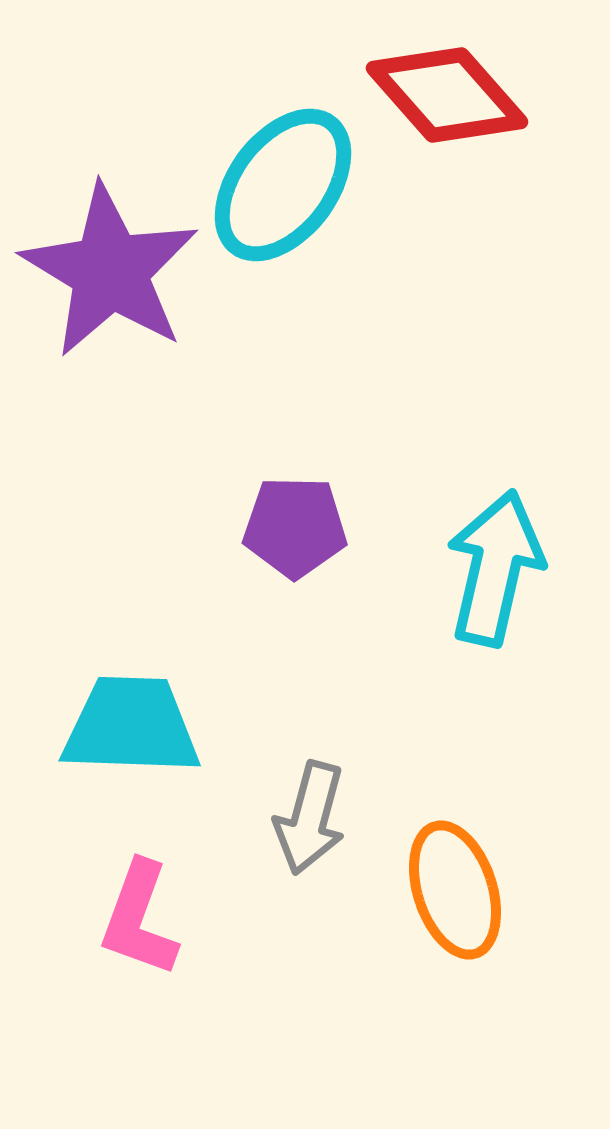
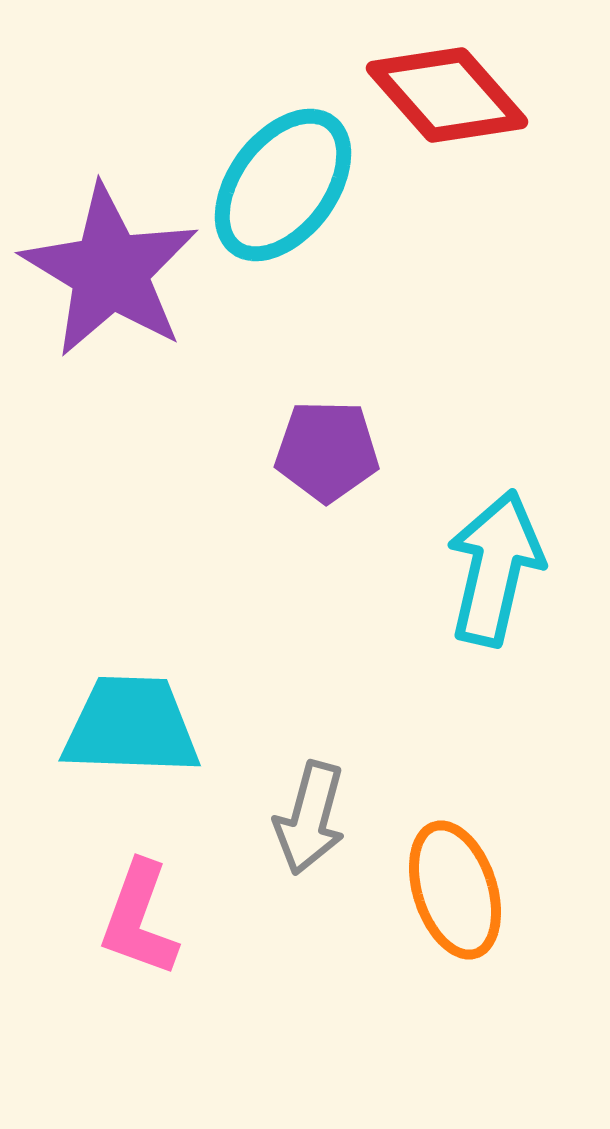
purple pentagon: moved 32 px right, 76 px up
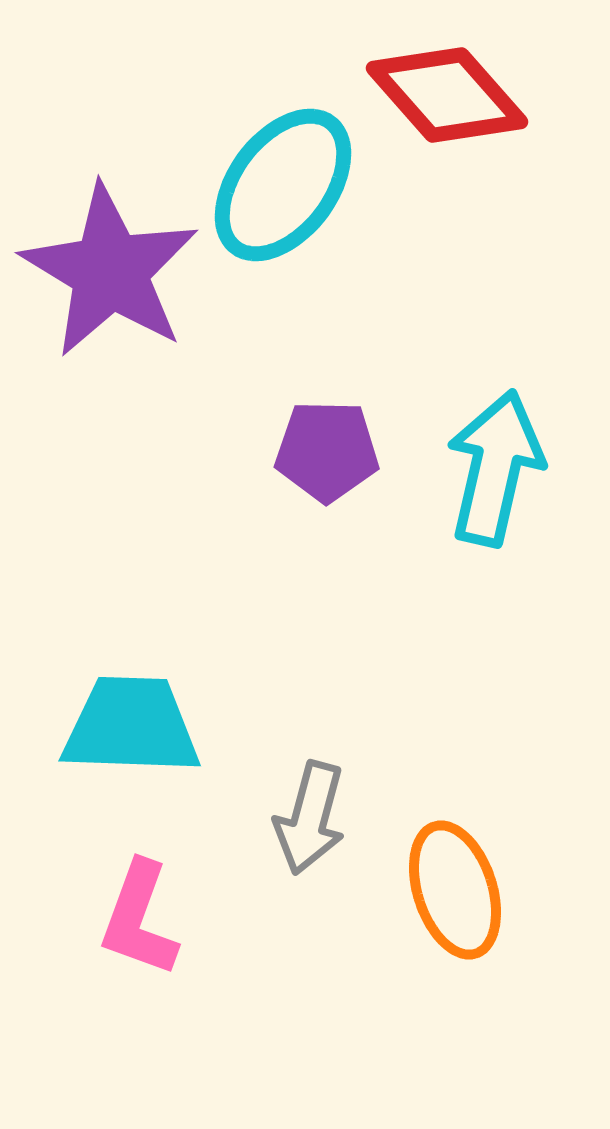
cyan arrow: moved 100 px up
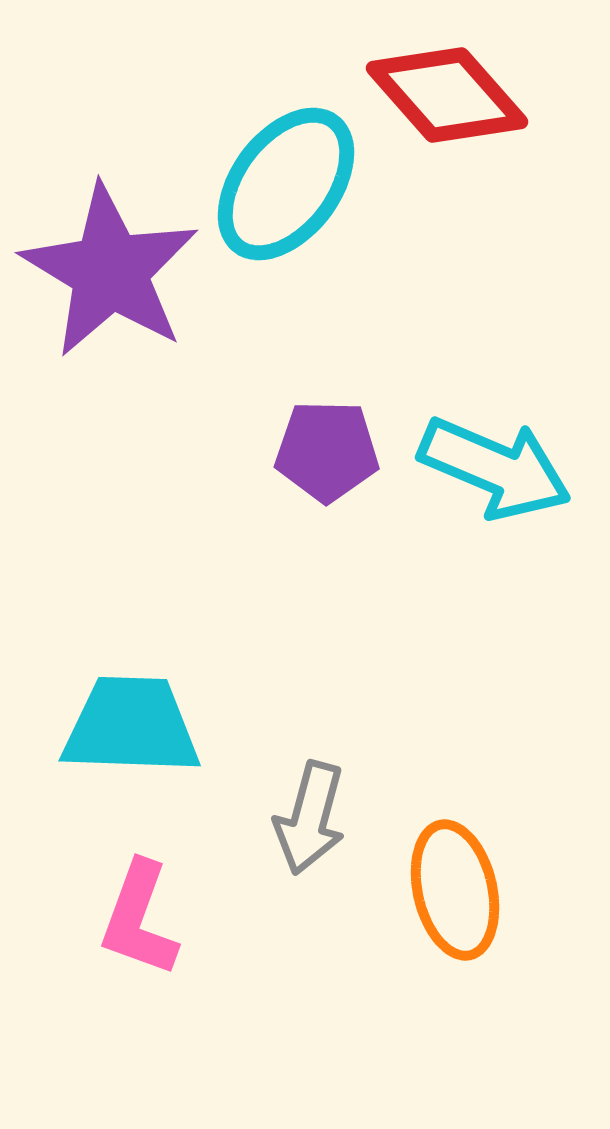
cyan ellipse: moved 3 px right, 1 px up
cyan arrow: rotated 100 degrees clockwise
orange ellipse: rotated 5 degrees clockwise
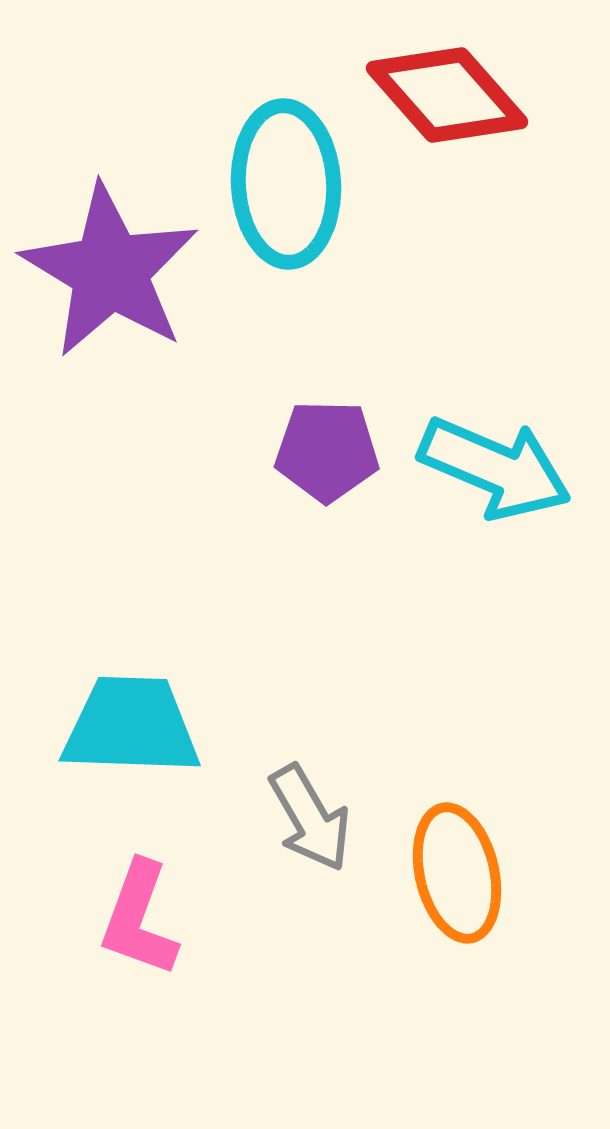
cyan ellipse: rotated 40 degrees counterclockwise
gray arrow: rotated 45 degrees counterclockwise
orange ellipse: moved 2 px right, 17 px up
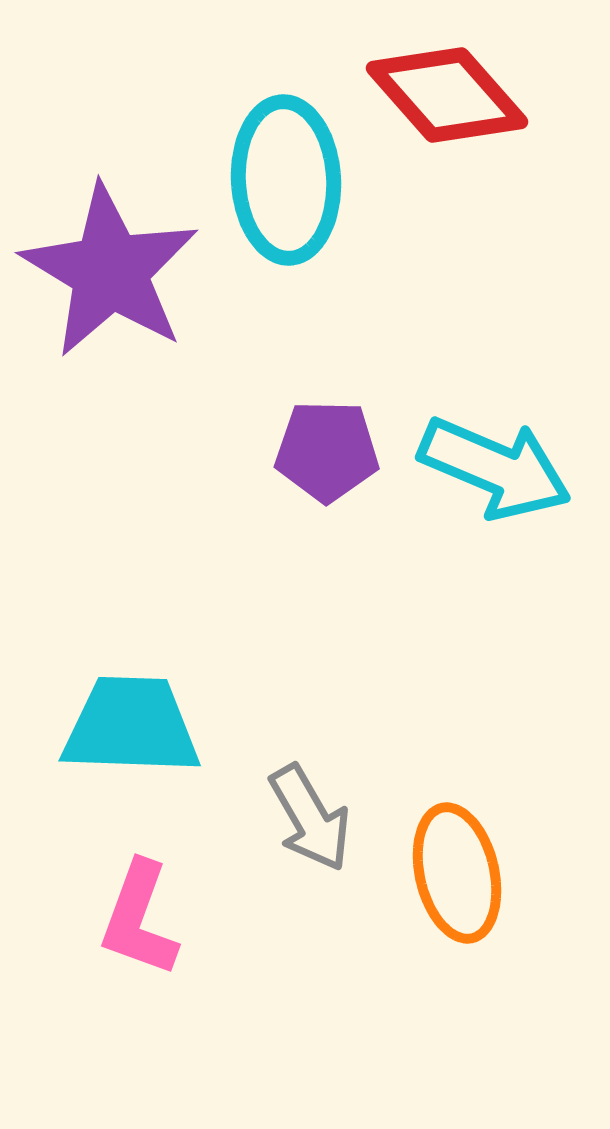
cyan ellipse: moved 4 px up
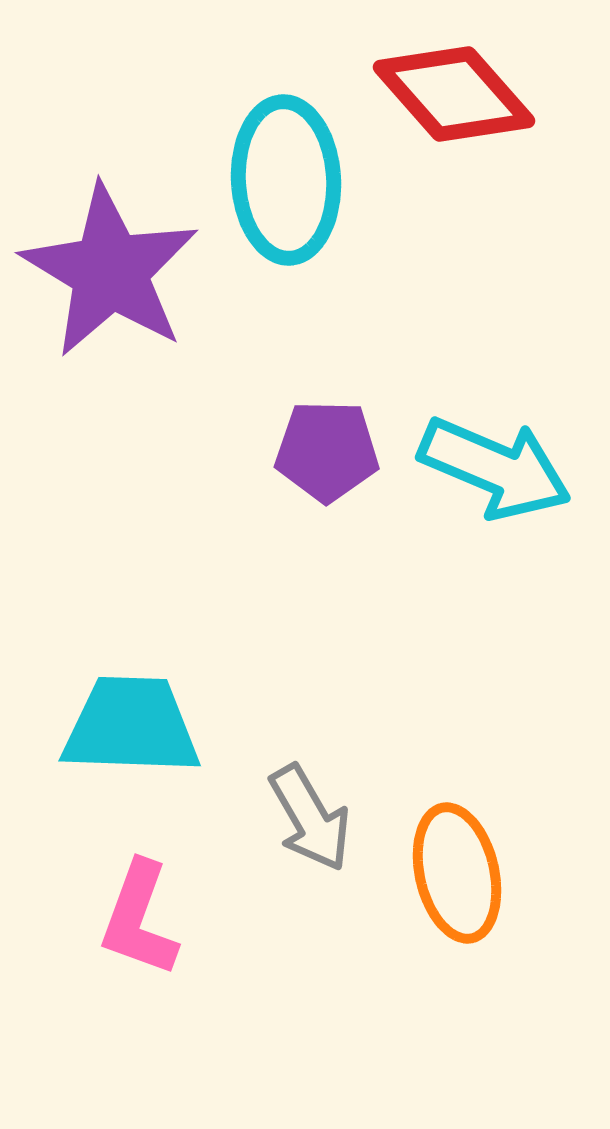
red diamond: moved 7 px right, 1 px up
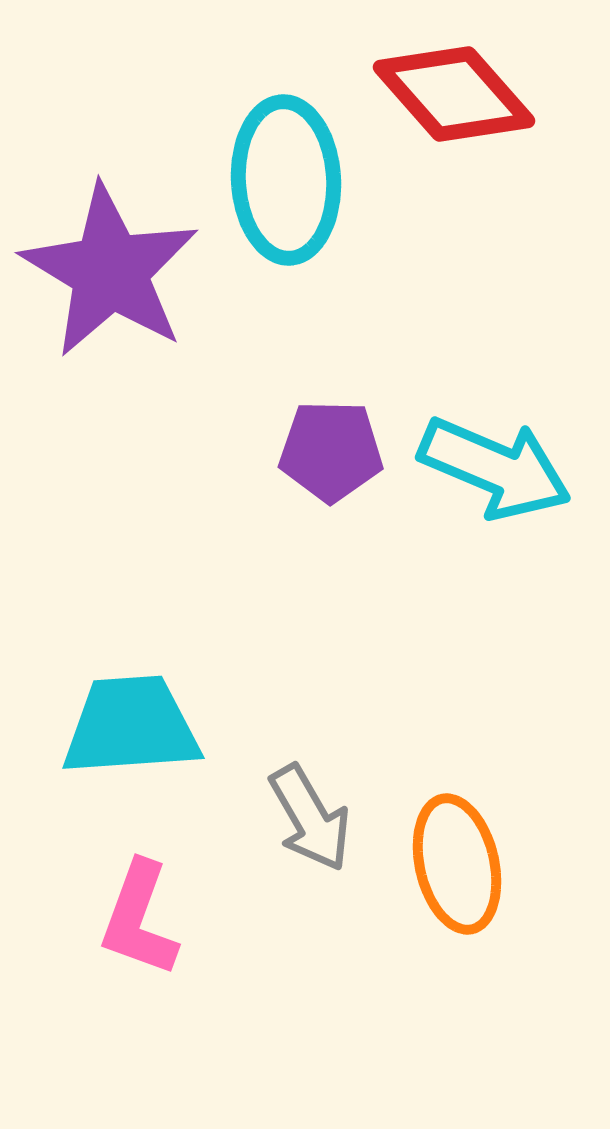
purple pentagon: moved 4 px right
cyan trapezoid: rotated 6 degrees counterclockwise
orange ellipse: moved 9 px up
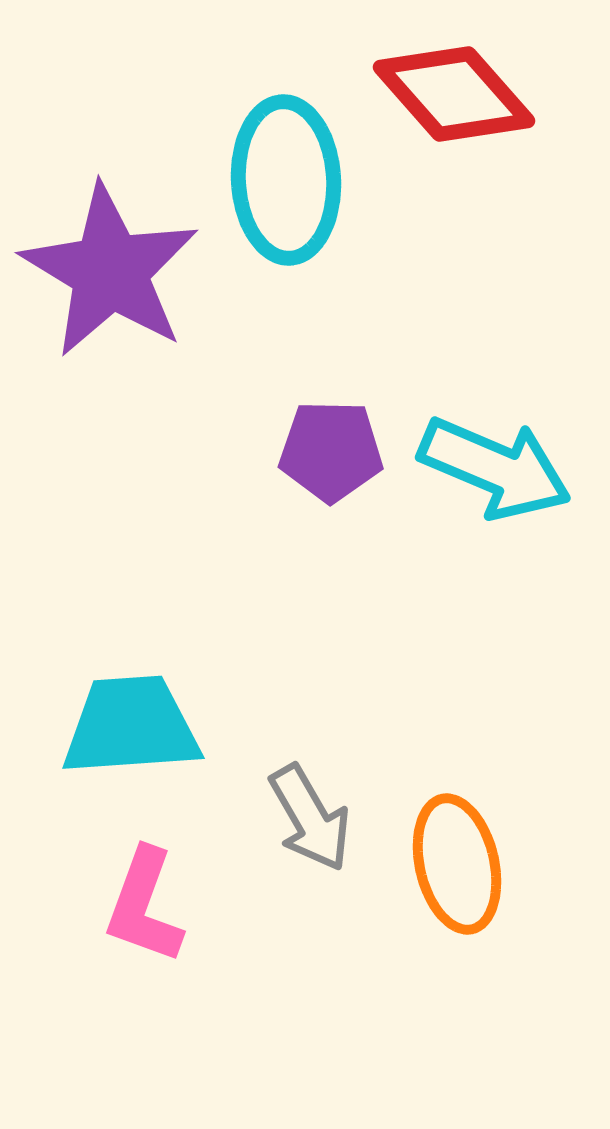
pink L-shape: moved 5 px right, 13 px up
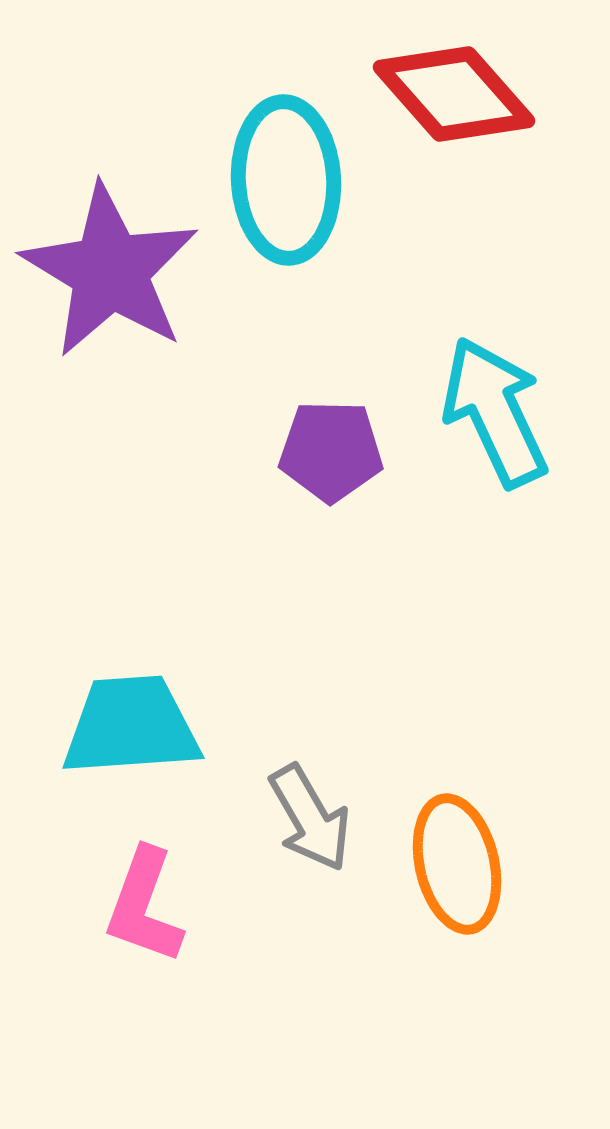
cyan arrow: moved 56 px up; rotated 138 degrees counterclockwise
